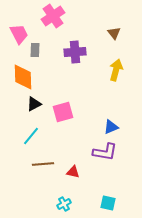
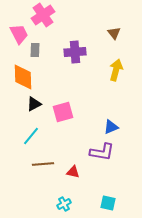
pink cross: moved 10 px left, 1 px up
purple L-shape: moved 3 px left
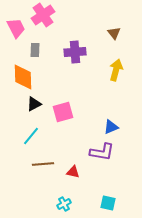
pink trapezoid: moved 3 px left, 6 px up
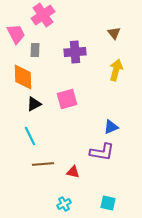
pink trapezoid: moved 6 px down
pink square: moved 4 px right, 13 px up
cyan line: moved 1 px left; rotated 66 degrees counterclockwise
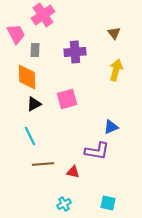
orange diamond: moved 4 px right
purple L-shape: moved 5 px left, 1 px up
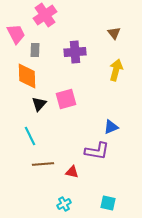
pink cross: moved 2 px right
orange diamond: moved 1 px up
pink square: moved 1 px left
black triangle: moved 5 px right; rotated 21 degrees counterclockwise
red triangle: moved 1 px left
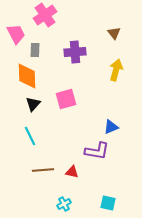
black triangle: moved 6 px left
brown line: moved 6 px down
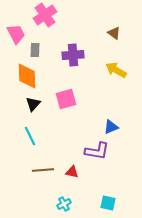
brown triangle: rotated 16 degrees counterclockwise
purple cross: moved 2 px left, 3 px down
yellow arrow: rotated 75 degrees counterclockwise
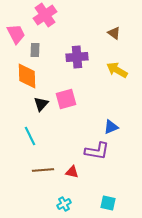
purple cross: moved 4 px right, 2 px down
yellow arrow: moved 1 px right
black triangle: moved 8 px right
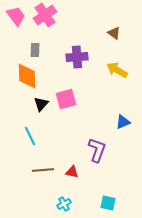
pink trapezoid: moved 18 px up; rotated 10 degrees counterclockwise
blue triangle: moved 12 px right, 5 px up
purple L-shape: moved 1 px up; rotated 80 degrees counterclockwise
